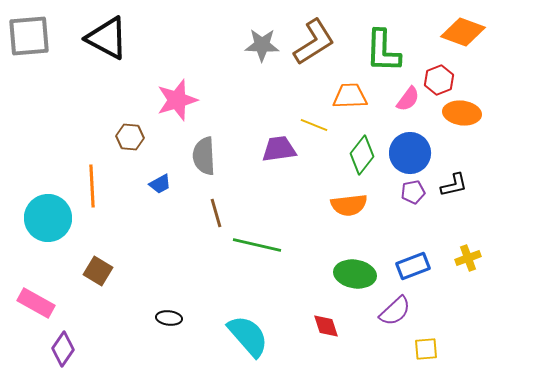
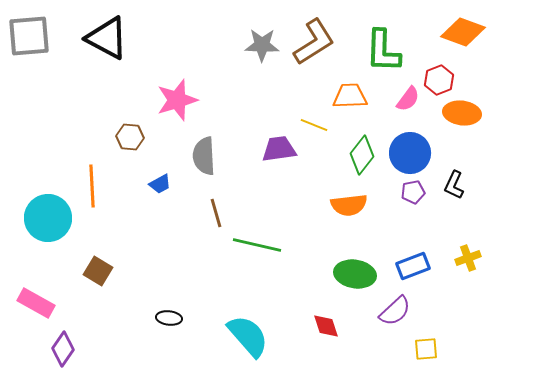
black L-shape: rotated 128 degrees clockwise
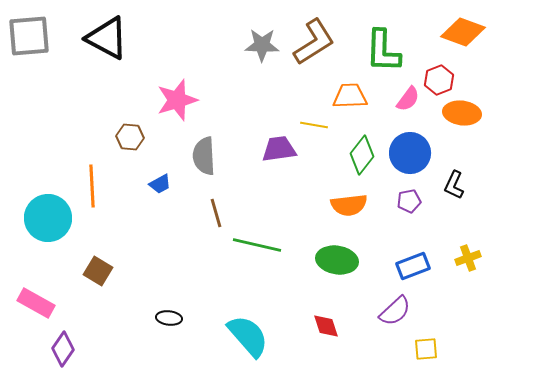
yellow line: rotated 12 degrees counterclockwise
purple pentagon: moved 4 px left, 9 px down
green ellipse: moved 18 px left, 14 px up
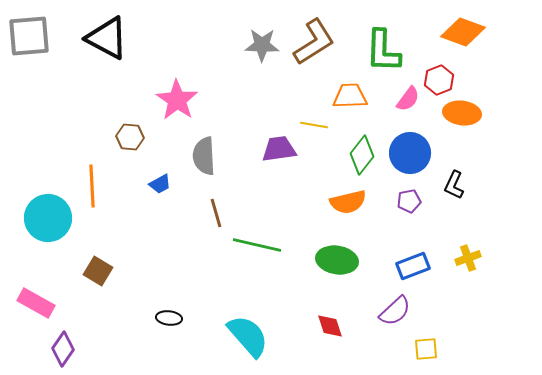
pink star: rotated 21 degrees counterclockwise
orange semicircle: moved 1 px left, 3 px up; rotated 6 degrees counterclockwise
red diamond: moved 4 px right
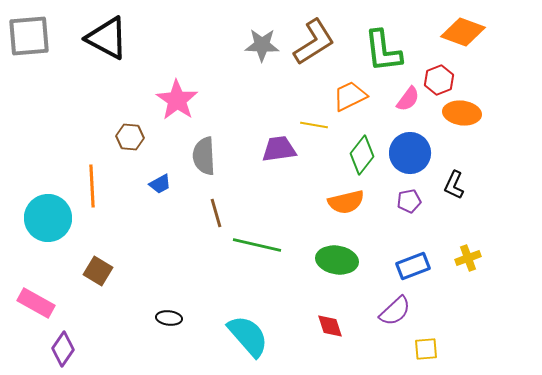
green L-shape: rotated 9 degrees counterclockwise
orange trapezoid: rotated 24 degrees counterclockwise
orange semicircle: moved 2 px left
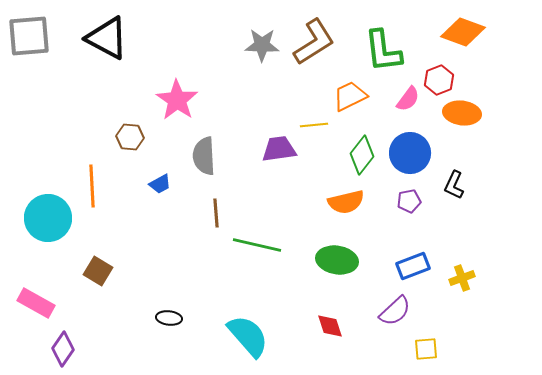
yellow line: rotated 16 degrees counterclockwise
brown line: rotated 12 degrees clockwise
yellow cross: moved 6 px left, 20 px down
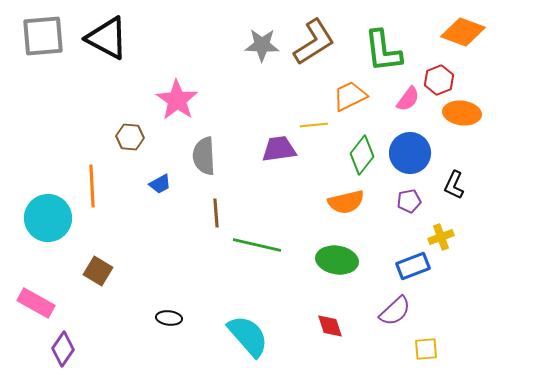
gray square: moved 14 px right
yellow cross: moved 21 px left, 41 px up
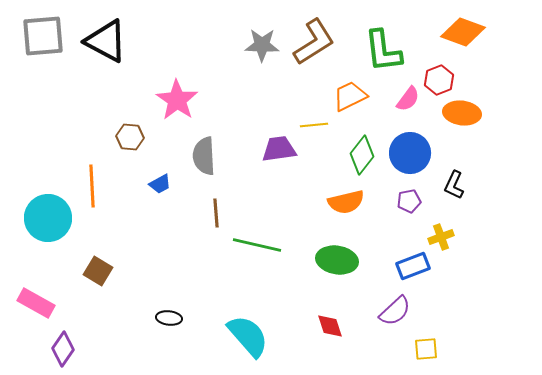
black triangle: moved 1 px left, 3 px down
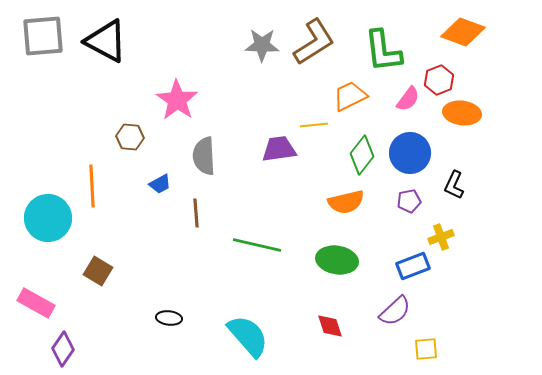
brown line: moved 20 px left
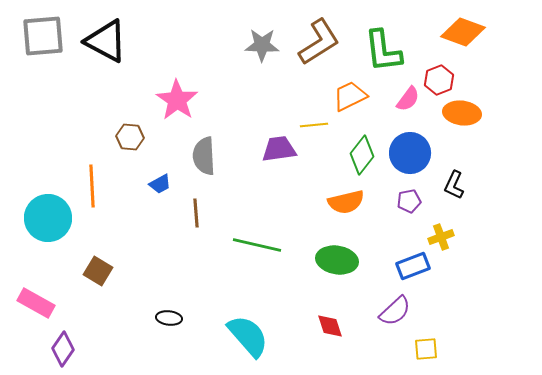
brown L-shape: moved 5 px right
